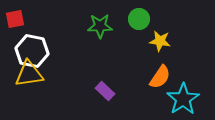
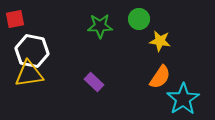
purple rectangle: moved 11 px left, 9 px up
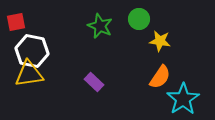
red square: moved 1 px right, 3 px down
green star: rotated 25 degrees clockwise
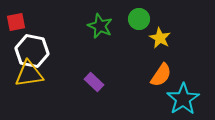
yellow star: moved 3 px up; rotated 20 degrees clockwise
orange semicircle: moved 1 px right, 2 px up
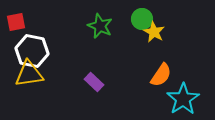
green circle: moved 3 px right
yellow star: moved 6 px left, 6 px up
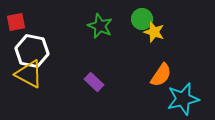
yellow star: rotated 10 degrees counterclockwise
yellow triangle: rotated 36 degrees clockwise
cyan star: rotated 20 degrees clockwise
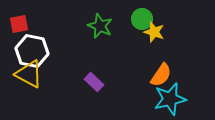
red square: moved 3 px right, 2 px down
cyan star: moved 13 px left
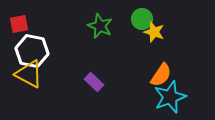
cyan star: moved 2 px up; rotated 8 degrees counterclockwise
